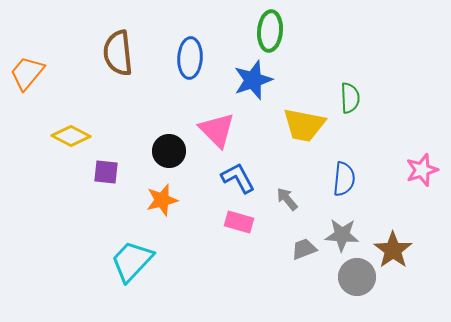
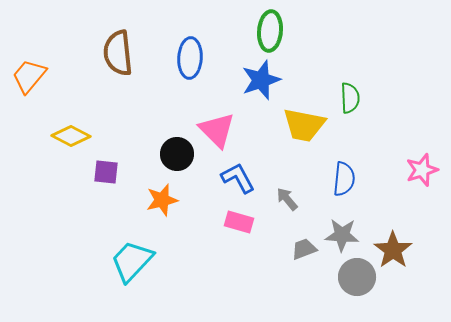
orange trapezoid: moved 2 px right, 3 px down
blue star: moved 8 px right
black circle: moved 8 px right, 3 px down
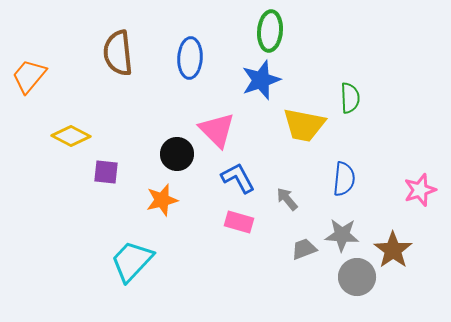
pink star: moved 2 px left, 20 px down
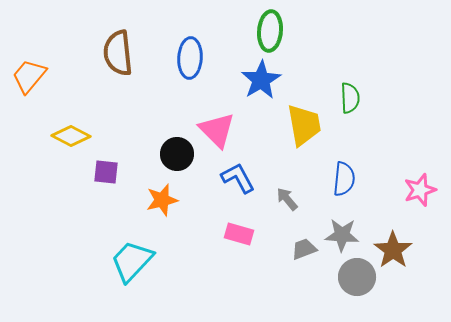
blue star: rotated 12 degrees counterclockwise
yellow trapezoid: rotated 111 degrees counterclockwise
pink rectangle: moved 12 px down
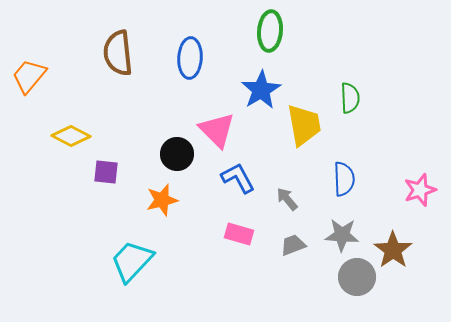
blue star: moved 10 px down
blue semicircle: rotated 8 degrees counterclockwise
gray trapezoid: moved 11 px left, 4 px up
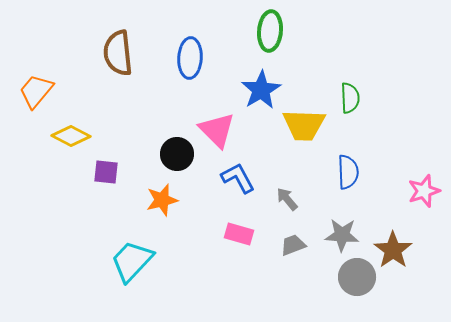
orange trapezoid: moved 7 px right, 15 px down
yellow trapezoid: rotated 102 degrees clockwise
blue semicircle: moved 4 px right, 7 px up
pink star: moved 4 px right, 1 px down
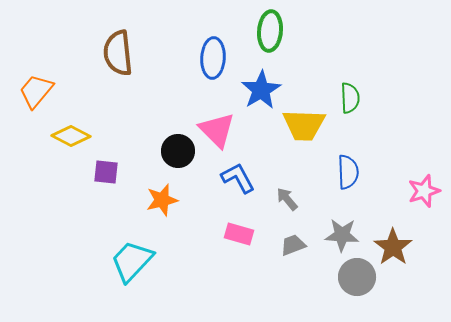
blue ellipse: moved 23 px right
black circle: moved 1 px right, 3 px up
brown star: moved 3 px up
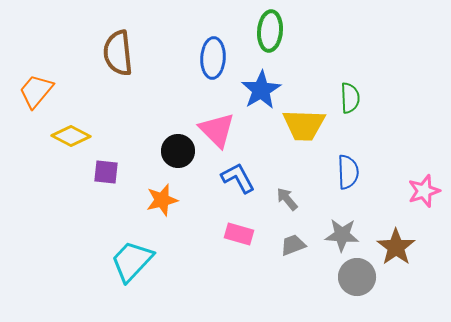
brown star: moved 3 px right
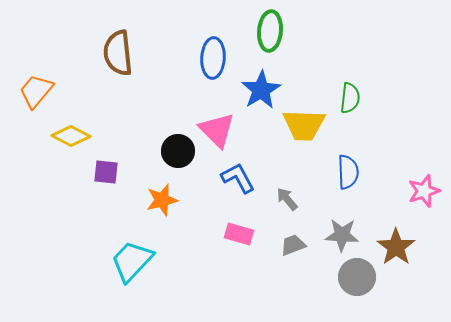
green semicircle: rotated 8 degrees clockwise
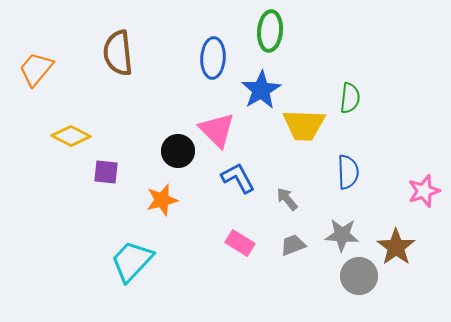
orange trapezoid: moved 22 px up
pink rectangle: moved 1 px right, 9 px down; rotated 16 degrees clockwise
gray circle: moved 2 px right, 1 px up
